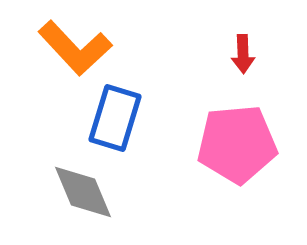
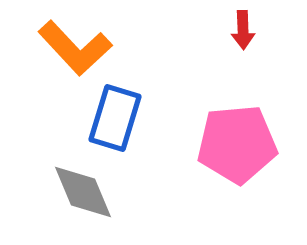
red arrow: moved 24 px up
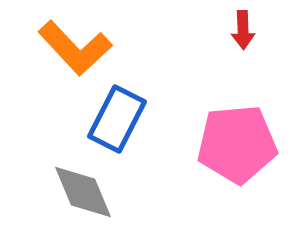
blue rectangle: moved 2 px right, 1 px down; rotated 10 degrees clockwise
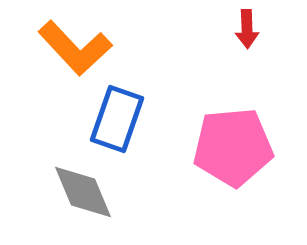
red arrow: moved 4 px right, 1 px up
blue rectangle: rotated 8 degrees counterclockwise
pink pentagon: moved 4 px left, 3 px down
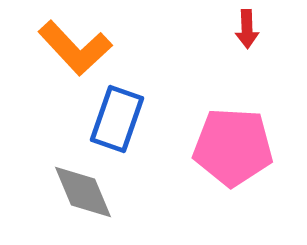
pink pentagon: rotated 8 degrees clockwise
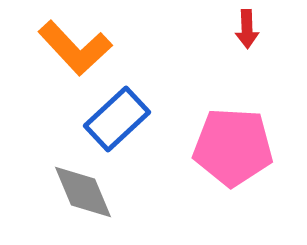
blue rectangle: rotated 28 degrees clockwise
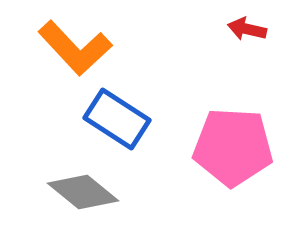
red arrow: rotated 105 degrees clockwise
blue rectangle: rotated 76 degrees clockwise
gray diamond: rotated 28 degrees counterclockwise
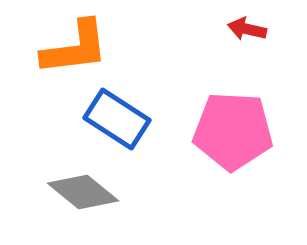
orange L-shape: rotated 54 degrees counterclockwise
pink pentagon: moved 16 px up
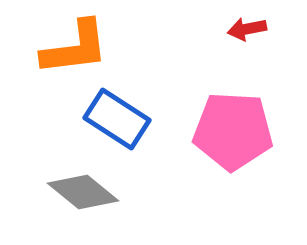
red arrow: rotated 24 degrees counterclockwise
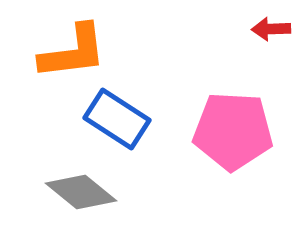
red arrow: moved 24 px right; rotated 9 degrees clockwise
orange L-shape: moved 2 px left, 4 px down
gray diamond: moved 2 px left
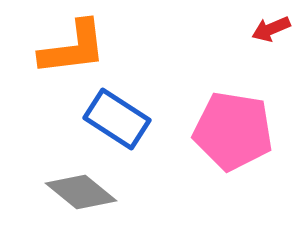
red arrow: rotated 21 degrees counterclockwise
orange L-shape: moved 4 px up
pink pentagon: rotated 6 degrees clockwise
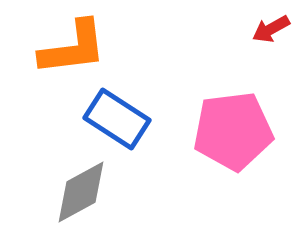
red arrow: rotated 6 degrees counterclockwise
pink pentagon: rotated 16 degrees counterclockwise
gray diamond: rotated 68 degrees counterclockwise
